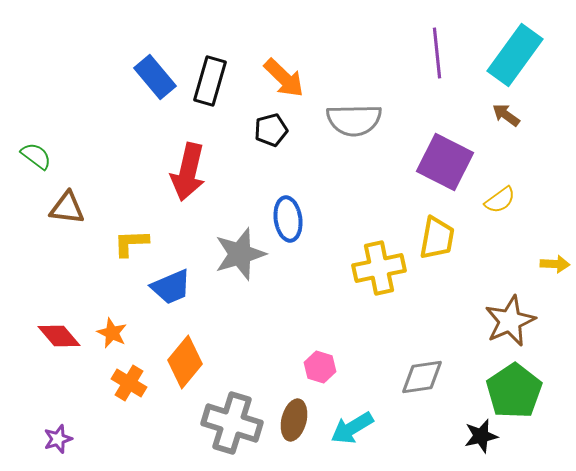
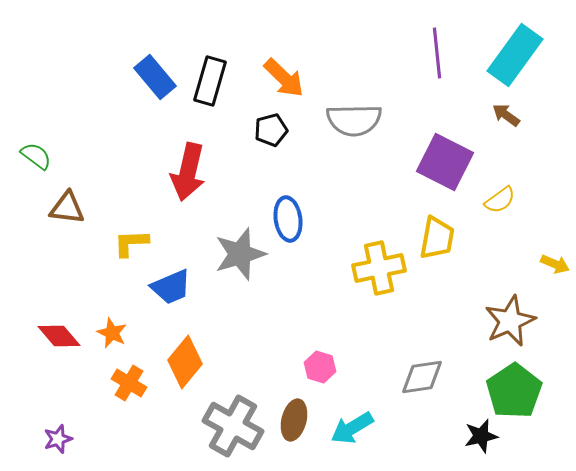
yellow arrow: rotated 20 degrees clockwise
gray cross: moved 1 px right, 3 px down; rotated 12 degrees clockwise
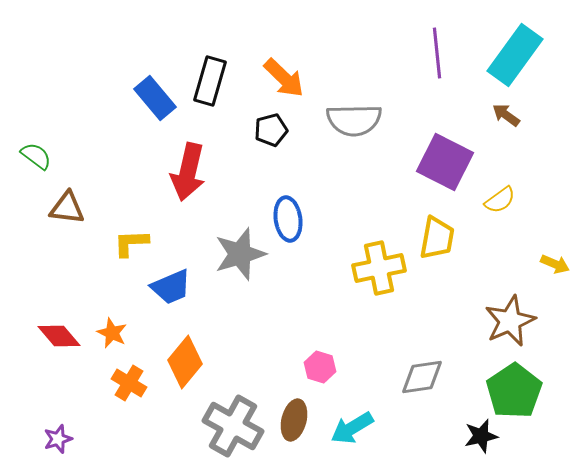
blue rectangle: moved 21 px down
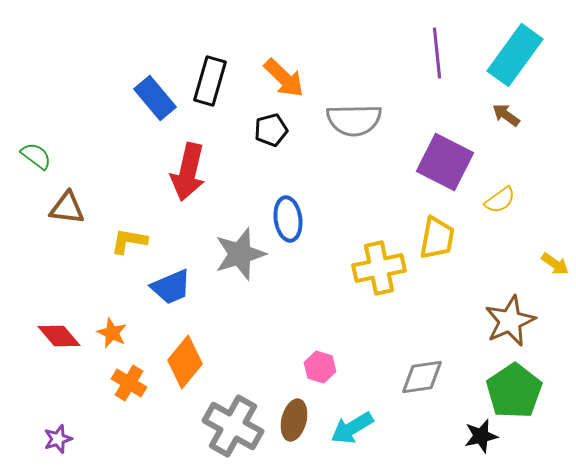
yellow L-shape: moved 2 px left, 2 px up; rotated 12 degrees clockwise
yellow arrow: rotated 12 degrees clockwise
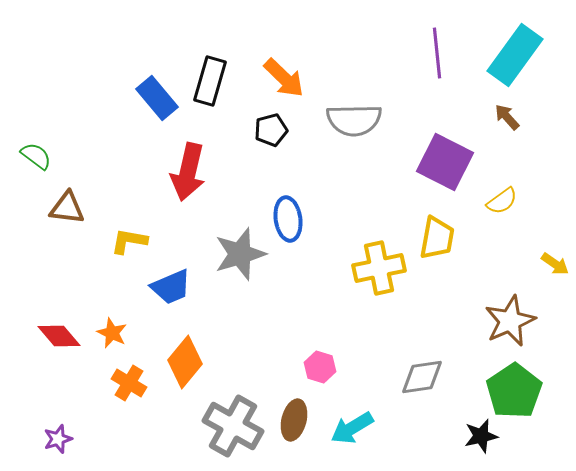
blue rectangle: moved 2 px right
brown arrow: moved 1 px right, 2 px down; rotated 12 degrees clockwise
yellow semicircle: moved 2 px right, 1 px down
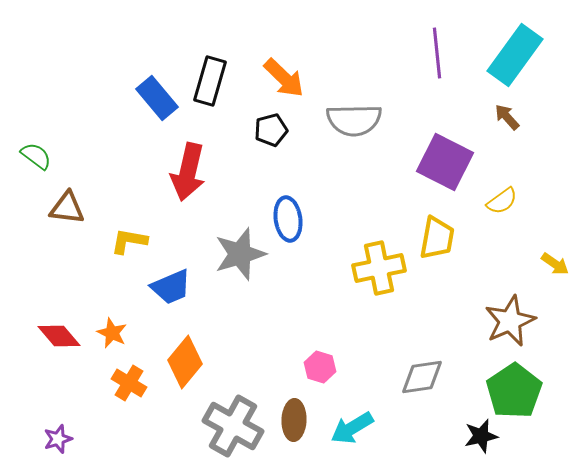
brown ellipse: rotated 12 degrees counterclockwise
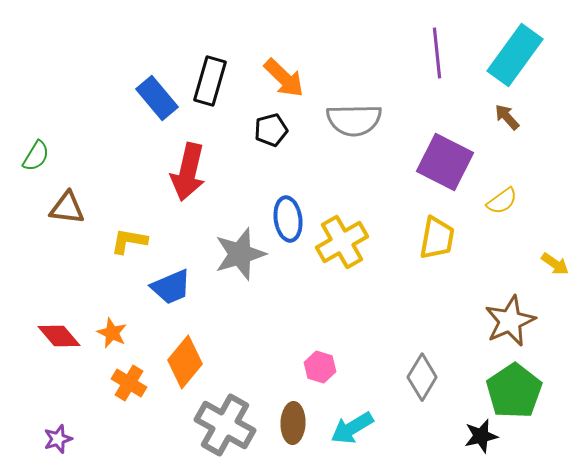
green semicircle: rotated 84 degrees clockwise
yellow cross: moved 37 px left, 26 px up; rotated 18 degrees counterclockwise
gray diamond: rotated 51 degrees counterclockwise
brown ellipse: moved 1 px left, 3 px down
gray cross: moved 8 px left, 1 px up
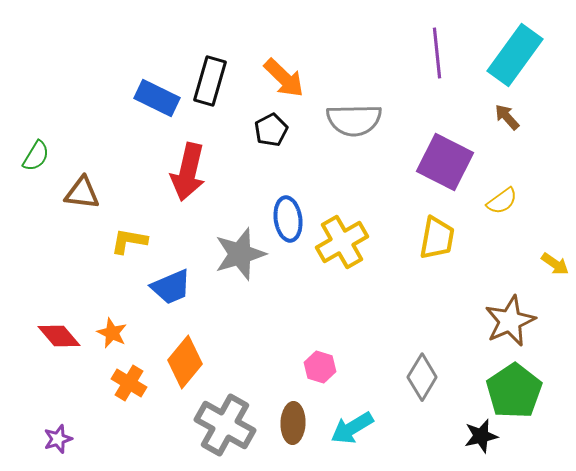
blue rectangle: rotated 24 degrees counterclockwise
black pentagon: rotated 12 degrees counterclockwise
brown triangle: moved 15 px right, 15 px up
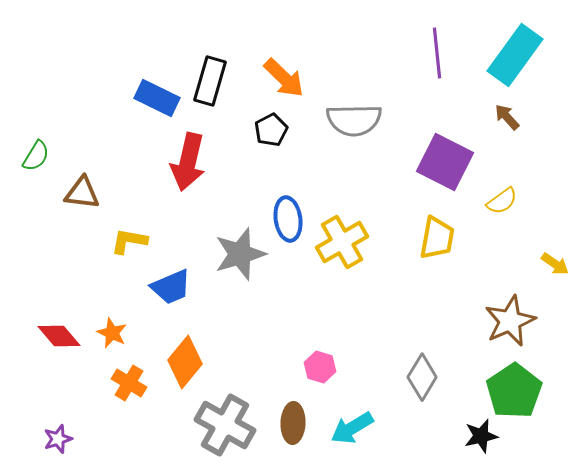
red arrow: moved 10 px up
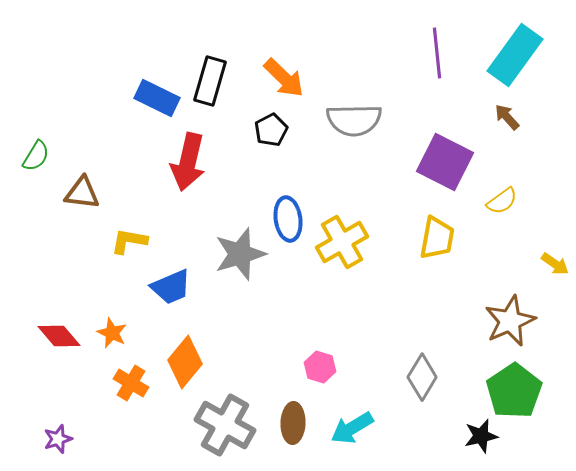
orange cross: moved 2 px right
